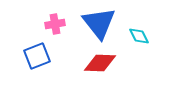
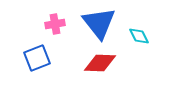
blue square: moved 2 px down
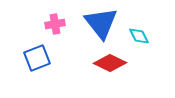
blue triangle: moved 2 px right
red diamond: moved 10 px right; rotated 24 degrees clockwise
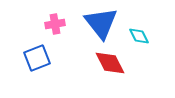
red diamond: rotated 36 degrees clockwise
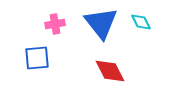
cyan diamond: moved 2 px right, 14 px up
blue square: rotated 16 degrees clockwise
red diamond: moved 8 px down
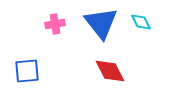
blue square: moved 10 px left, 13 px down
